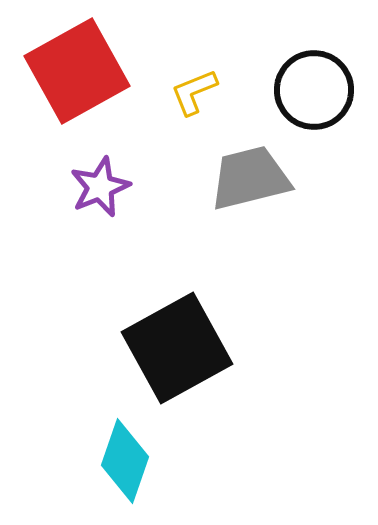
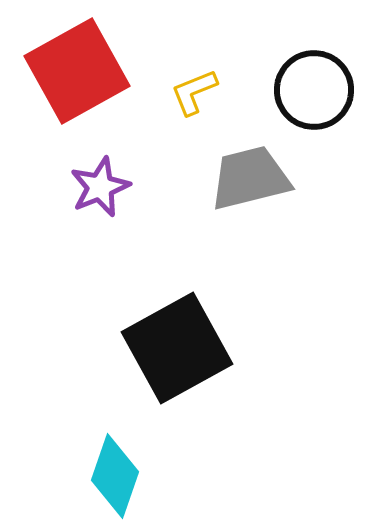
cyan diamond: moved 10 px left, 15 px down
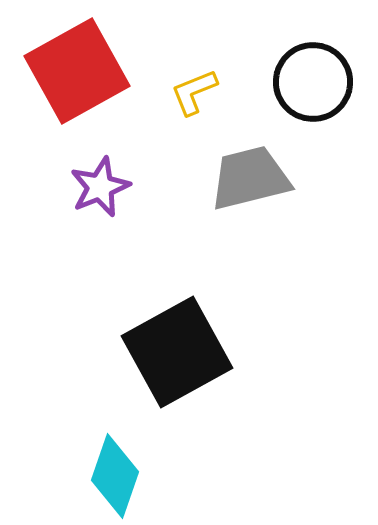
black circle: moved 1 px left, 8 px up
black square: moved 4 px down
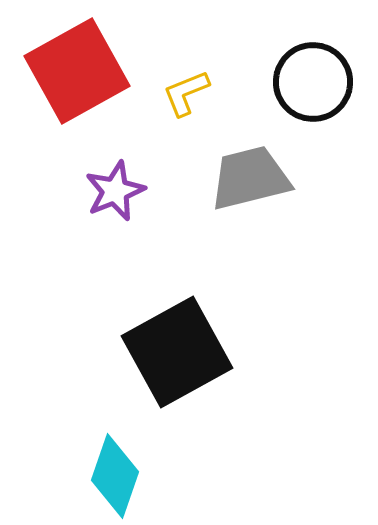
yellow L-shape: moved 8 px left, 1 px down
purple star: moved 15 px right, 4 px down
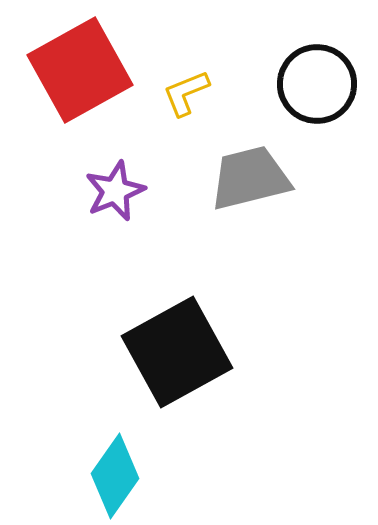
red square: moved 3 px right, 1 px up
black circle: moved 4 px right, 2 px down
cyan diamond: rotated 16 degrees clockwise
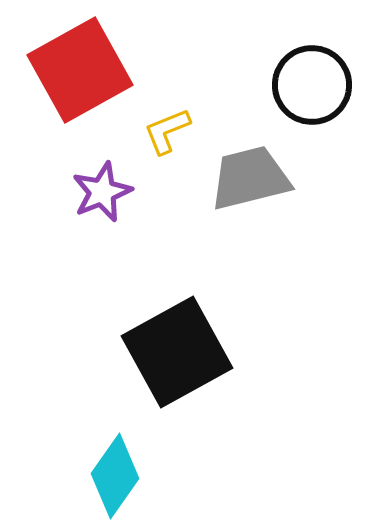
black circle: moved 5 px left, 1 px down
yellow L-shape: moved 19 px left, 38 px down
purple star: moved 13 px left, 1 px down
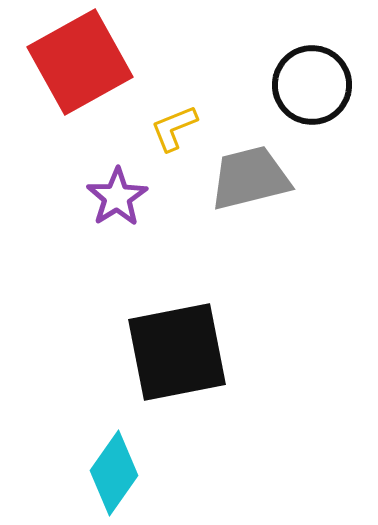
red square: moved 8 px up
yellow L-shape: moved 7 px right, 3 px up
purple star: moved 15 px right, 5 px down; rotated 10 degrees counterclockwise
black square: rotated 18 degrees clockwise
cyan diamond: moved 1 px left, 3 px up
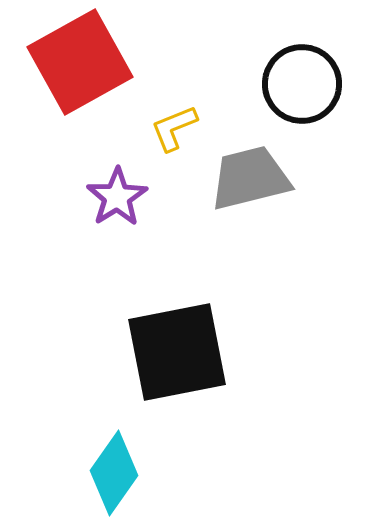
black circle: moved 10 px left, 1 px up
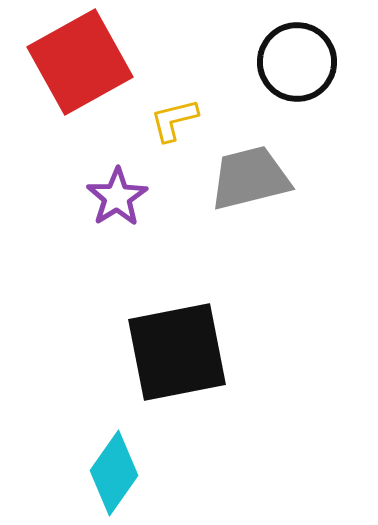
black circle: moved 5 px left, 22 px up
yellow L-shape: moved 8 px up; rotated 8 degrees clockwise
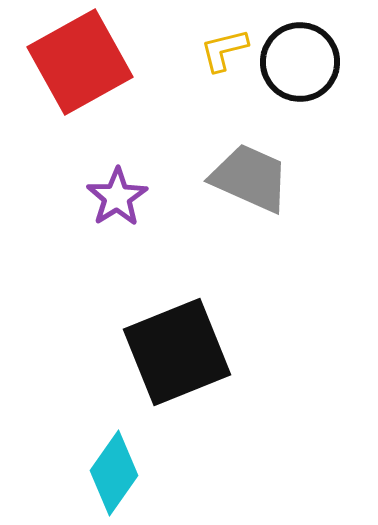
black circle: moved 3 px right
yellow L-shape: moved 50 px right, 70 px up
gray trapezoid: rotated 38 degrees clockwise
black square: rotated 11 degrees counterclockwise
